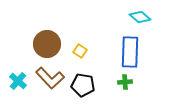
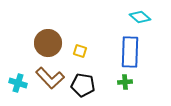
brown circle: moved 1 px right, 1 px up
yellow square: rotated 16 degrees counterclockwise
cyan cross: moved 2 px down; rotated 24 degrees counterclockwise
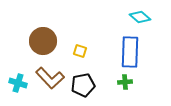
brown circle: moved 5 px left, 2 px up
black pentagon: rotated 20 degrees counterclockwise
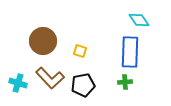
cyan diamond: moved 1 px left, 3 px down; rotated 15 degrees clockwise
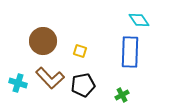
green cross: moved 3 px left, 13 px down; rotated 24 degrees counterclockwise
